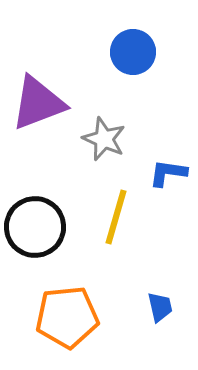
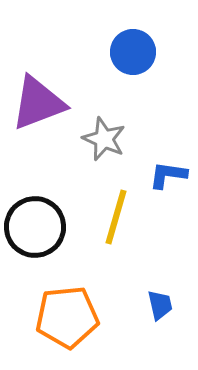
blue L-shape: moved 2 px down
blue trapezoid: moved 2 px up
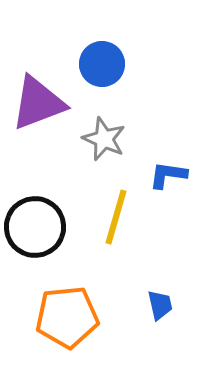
blue circle: moved 31 px left, 12 px down
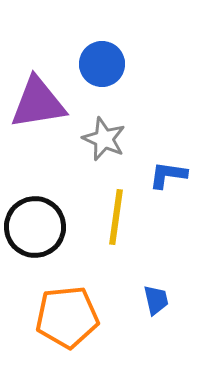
purple triangle: rotated 12 degrees clockwise
yellow line: rotated 8 degrees counterclockwise
blue trapezoid: moved 4 px left, 5 px up
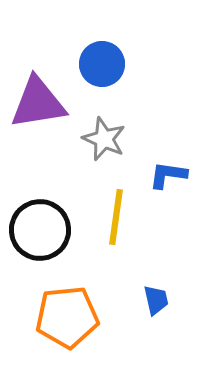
black circle: moved 5 px right, 3 px down
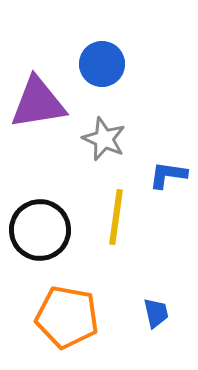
blue trapezoid: moved 13 px down
orange pentagon: rotated 16 degrees clockwise
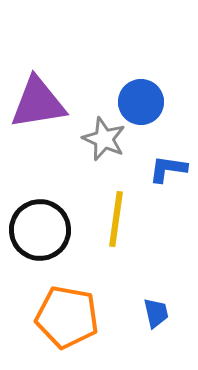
blue circle: moved 39 px right, 38 px down
blue L-shape: moved 6 px up
yellow line: moved 2 px down
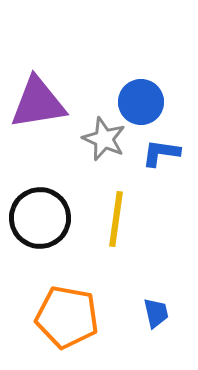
blue L-shape: moved 7 px left, 16 px up
black circle: moved 12 px up
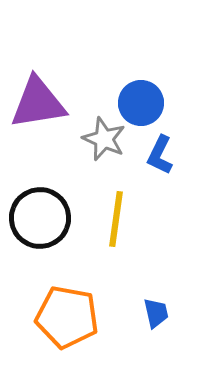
blue circle: moved 1 px down
blue L-shape: moved 1 px left, 2 px down; rotated 72 degrees counterclockwise
